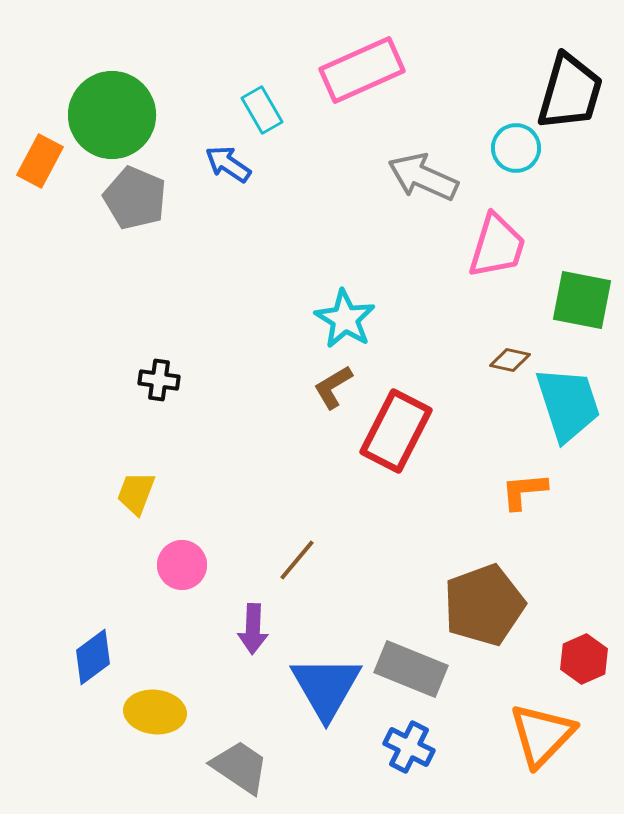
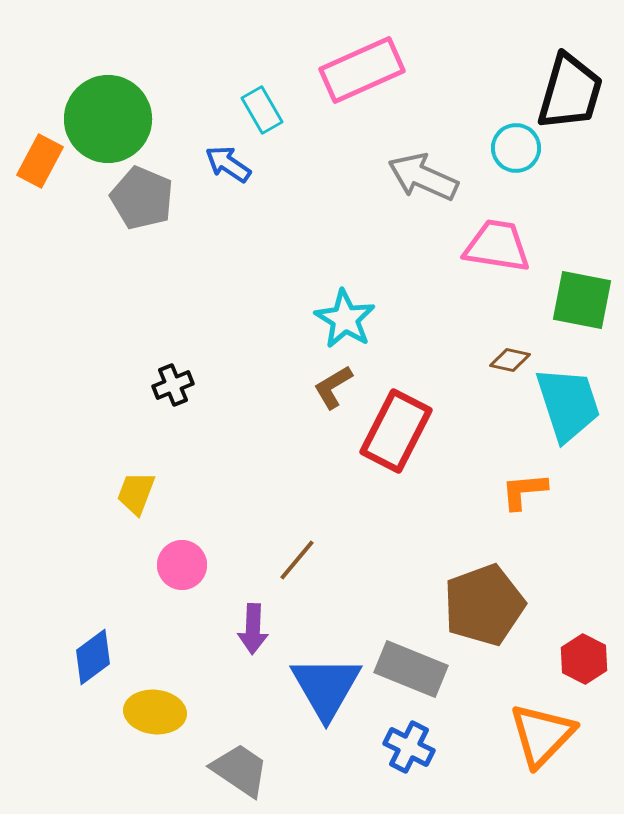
green circle: moved 4 px left, 4 px down
gray pentagon: moved 7 px right
pink trapezoid: rotated 98 degrees counterclockwise
black cross: moved 14 px right, 5 px down; rotated 30 degrees counterclockwise
red hexagon: rotated 9 degrees counterclockwise
gray trapezoid: moved 3 px down
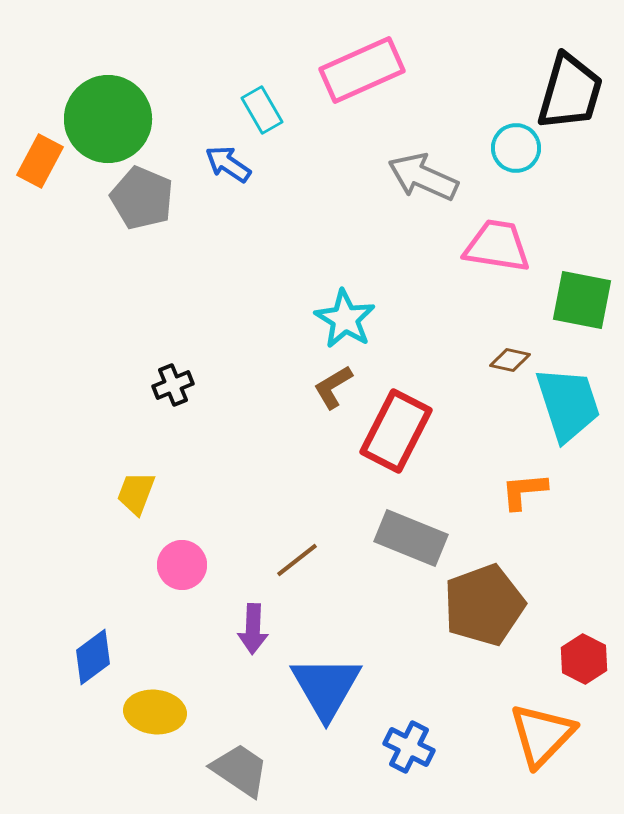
brown line: rotated 12 degrees clockwise
gray rectangle: moved 131 px up
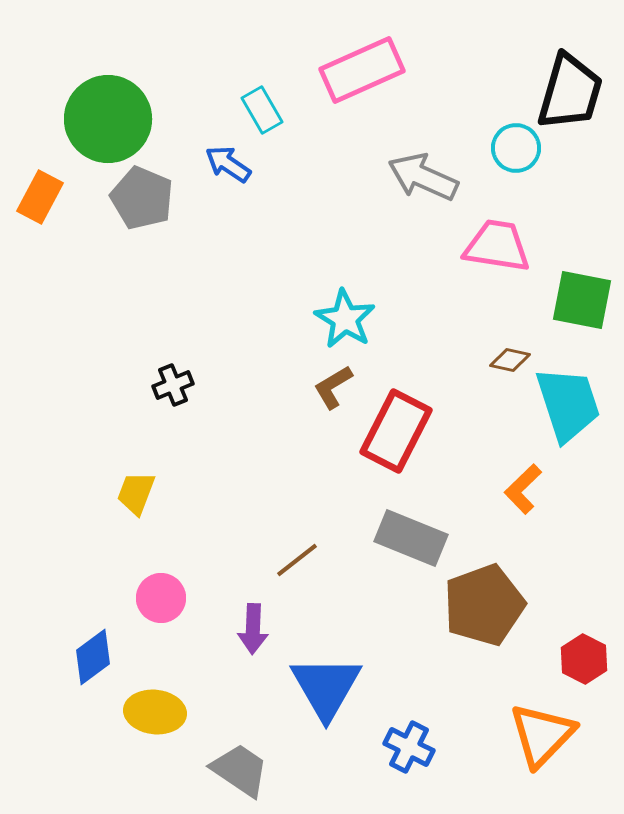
orange rectangle: moved 36 px down
orange L-shape: moved 1 px left, 2 px up; rotated 39 degrees counterclockwise
pink circle: moved 21 px left, 33 px down
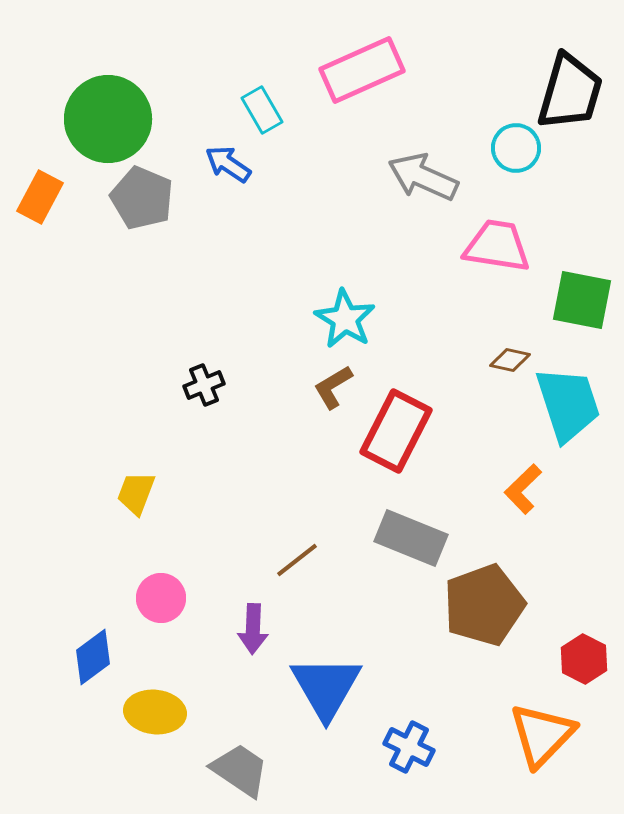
black cross: moved 31 px right
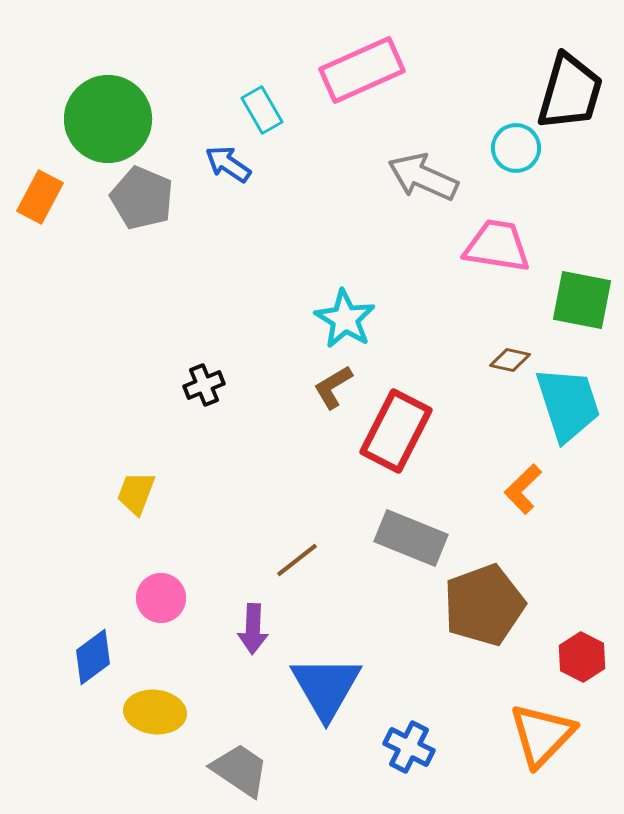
red hexagon: moved 2 px left, 2 px up
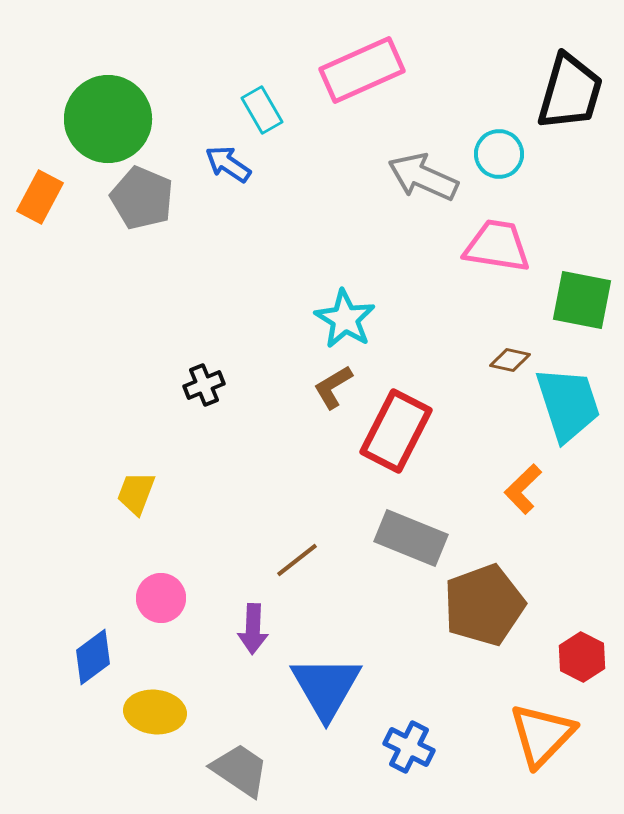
cyan circle: moved 17 px left, 6 px down
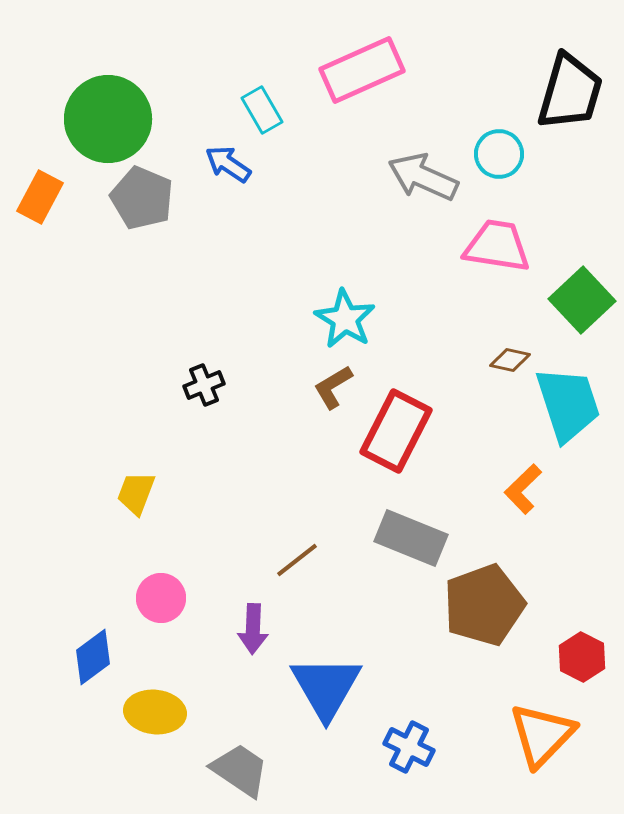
green square: rotated 36 degrees clockwise
